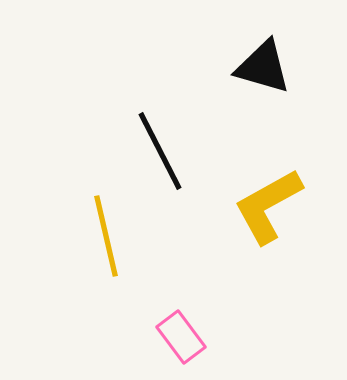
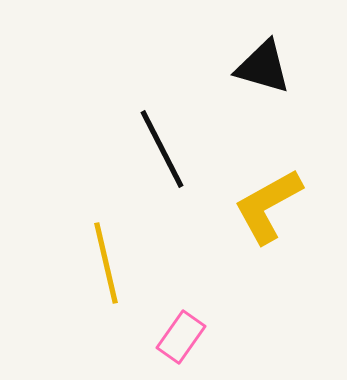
black line: moved 2 px right, 2 px up
yellow line: moved 27 px down
pink rectangle: rotated 72 degrees clockwise
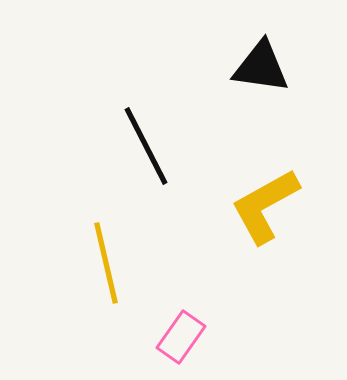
black triangle: moved 2 px left; rotated 8 degrees counterclockwise
black line: moved 16 px left, 3 px up
yellow L-shape: moved 3 px left
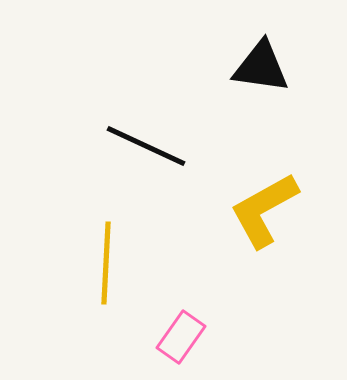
black line: rotated 38 degrees counterclockwise
yellow L-shape: moved 1 px left, 4 px down
yellow line: rotated 16 degrees clockwise
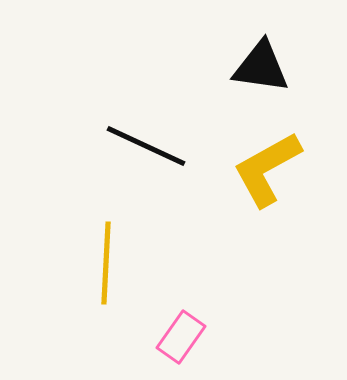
yellow L-shape: moved 3 px right, 41 px up
